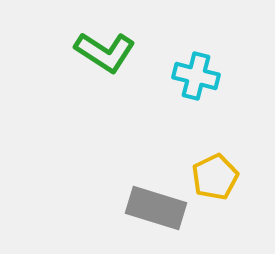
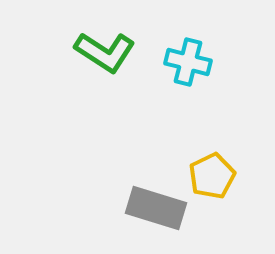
cyan cross: moved 8 px left, 14 px up
yellow pentagon: moved 3 px left, 1 px up
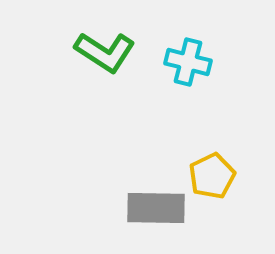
gray rectangle: rotated 16 degrees counterclockwise
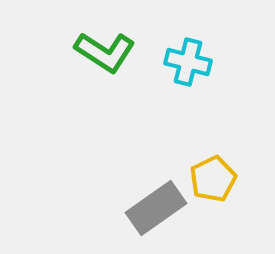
yellow pentagon: moved 1 px right, 3 px down
gray rectangle: rotated 36 degrees counterclockwise
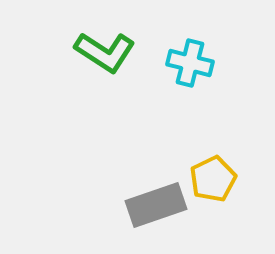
cyan cross: moved 2 px right, 1 px down
gray rectangle: moved 3 px up; rotated 16 degrees clockwise
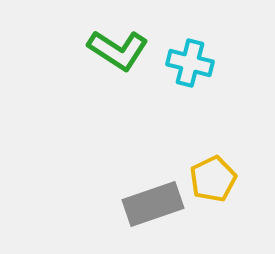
green L-shape: moved 13 px right, 2 px up
gray rectangle: moved 3 px left, 1 px up
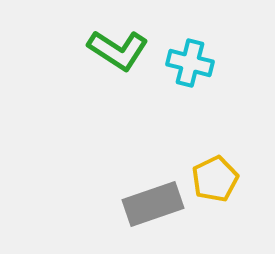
yellow pentagon: moved 2 px right
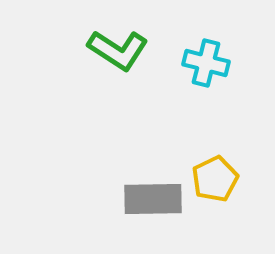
cyan cross: moved 16 px right
gray rectangle: moved 5 px up; rotated 18 degrees clockwise
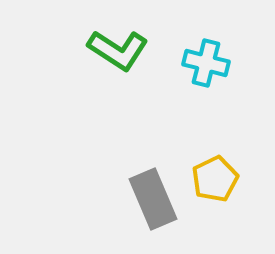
gray rectangle: rotated 68 degrees clockwise
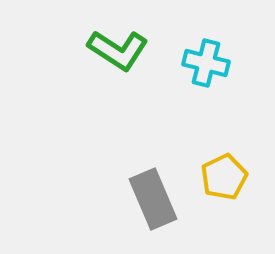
yellow pentagon: moved 9 px right, 2 px up
